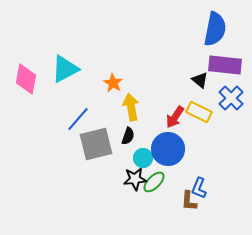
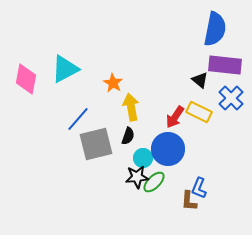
black star: moved 2 px right, 2 px up
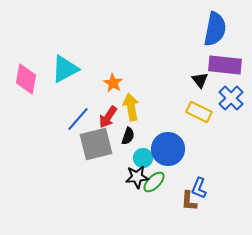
black triangle: rotated 12 degrees clockwise
red arrow: moved 67 px left
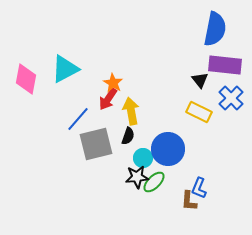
yellow arrow: moved 4 px down
red arrow: moved 18 px up
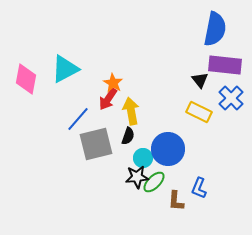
brown L-shape: moved 13 px left
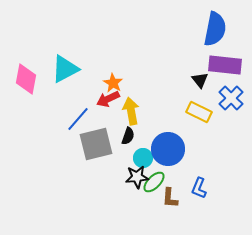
red arrow: rotated 30 degrees clockwise
brown L-shape: moved 6 px left, 3 px up
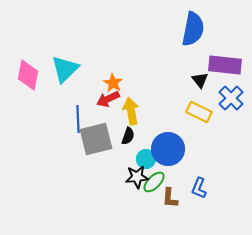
blue semicircle: moved 22 px left
cyan triangle: rotated 16 degrees counterclockwise
pink diamond: moved 2 px right, 4 px up
blue line: rotated 44 degrees counterclockwise
gray square: moved 5 px up
cyan circle: moved 3 px right, 1 px down
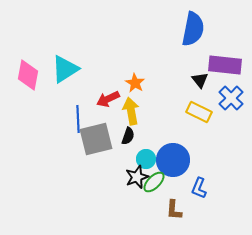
cyan triangle: rotated 12 degrees clockwise
orange star: moved 22 px right
blue circle: moved 5 px right, 11 px down
black star: rotated 15 degrees counterclockwise
brown L-shape: moved 4 px right, 12 px down
